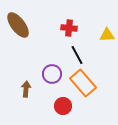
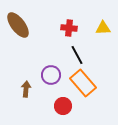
yellow triangle: moved 4 px left, 7 px up
purple circle: moved 1 px left, 1 px down
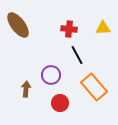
red cross: moved 1 px down
orange rectangle: moved 11 px right, 4 px down
red circle: moved 3 px left, 3 px up
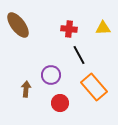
black line: moved 2 px right
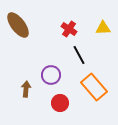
red cross: rotated 28 degrees clockwise
